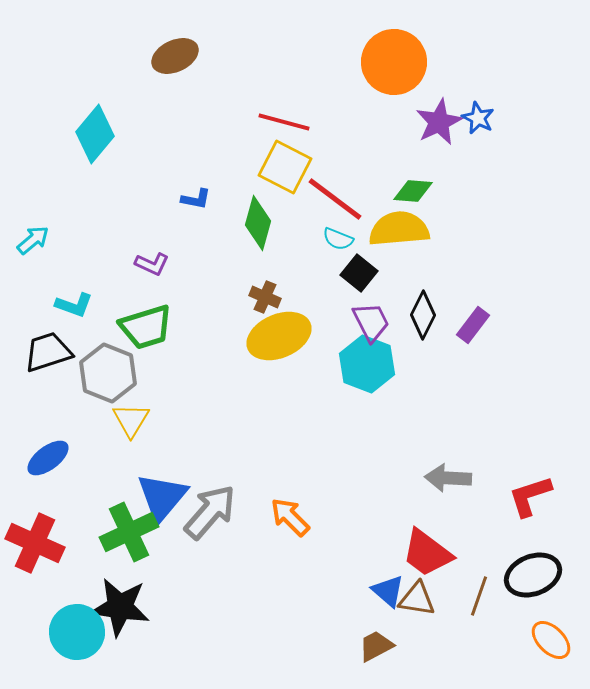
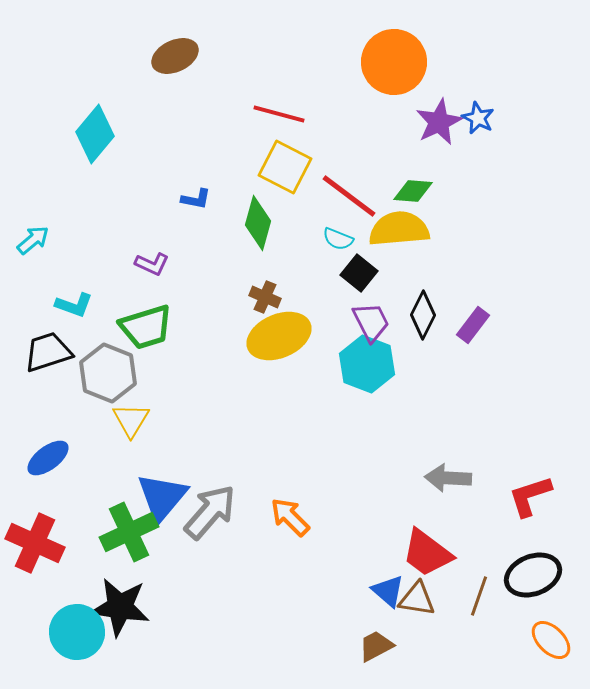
red line at (284, 122): moved 5 px left, 8 px up
red line at (335, 199): moved 14 px right, 3 px up
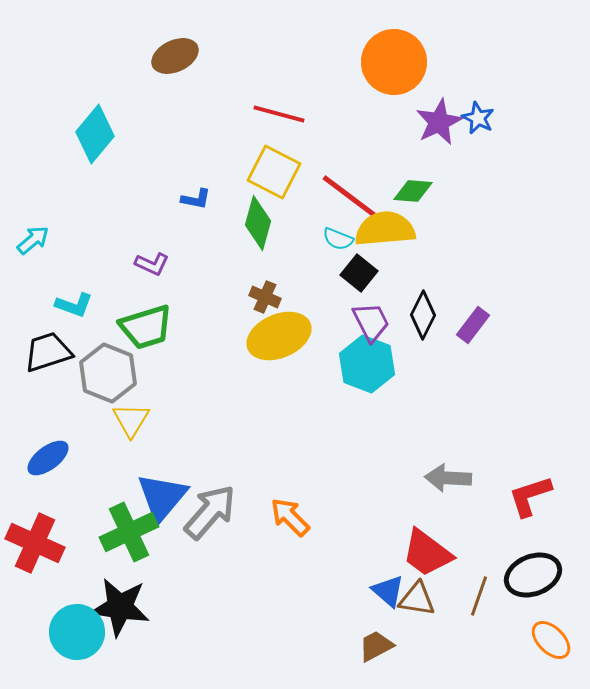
yellow square at (285, 167): moved 11 px left, 5 px down
yellow semicircle at (399, 229): moved 14 px left
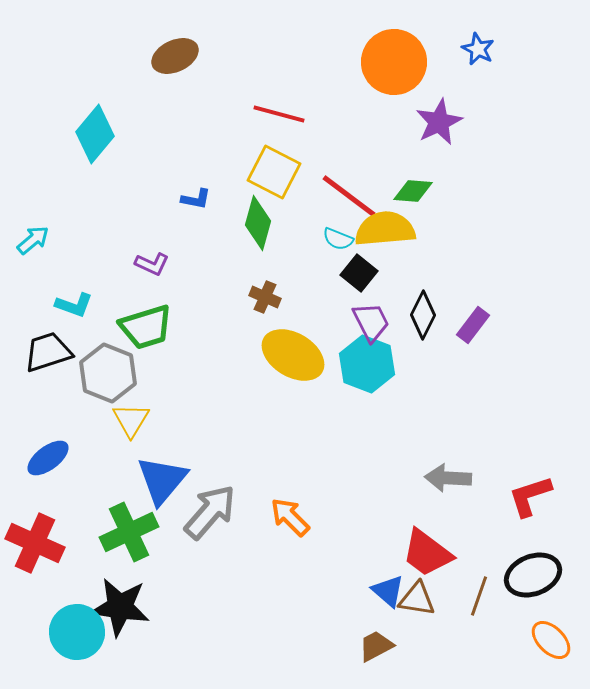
blue star at (478, 118): moved 69 px up
yellow ellipse at (279, 336): moved 14 px right, 19 px down; rotated 54 degrees clockwise
blue triangle at (162, 497): moved 17 px up
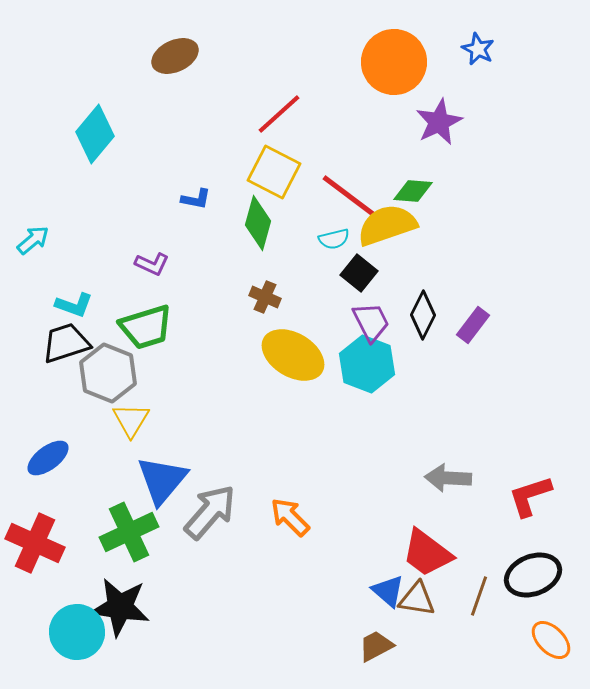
red line at (279, 114): rotated 57 degrees counterclockwise
yellow semicircle at (385, 229): moved 2 px right, 4 px up; rotated 14 degrees counterclockwise
cyan semicircle at (338, 239): moved 4 px left; rotated 36 degrees counterclockwise
black trapezoid at (48, 352): moved 18 px right, 9 px up
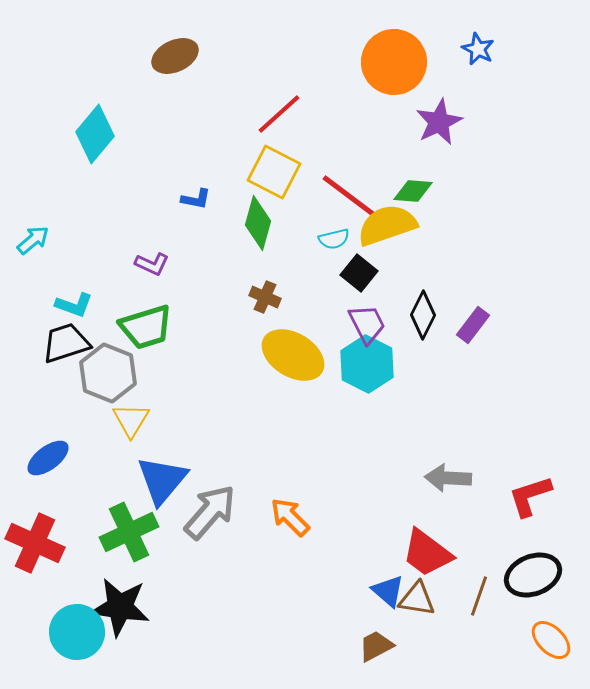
purple trapezoid at (371, 322): moved 4 px left, 2 px down
cyan hexagon at (367, 364): rotated 6 degrees clockwise
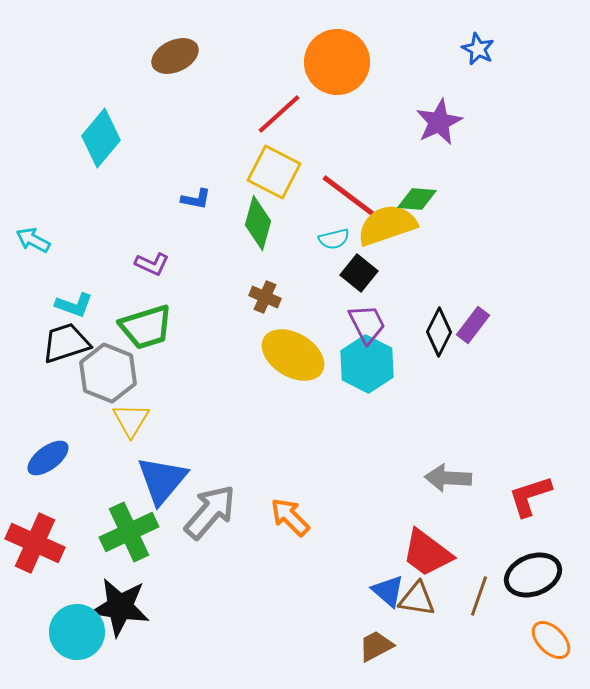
orange circle at (394, 62): moved 57 px left
cyan diamond at (95, 134): moved 6 px right, 4 px down
green diamond at (413, 191): moved 4 px right, 8 px down
cyan arrow at (33, 240): rotated 112 degrees counterclockwise
black diamond at (423, 315): moved 16 px right, 17 px down
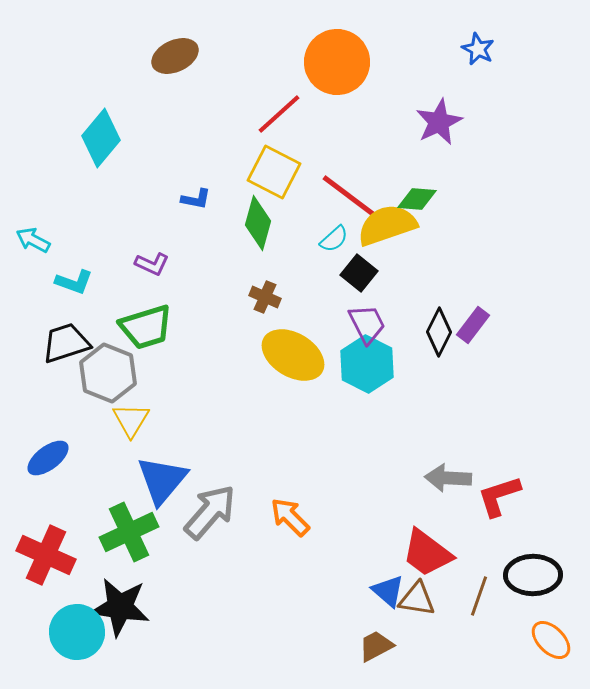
cyan semicircle at (334, 239): rotated 28 degrees counterclockwise
cyan L-shape at (74, 305): moved 23 px up
red L-shape at (530, 496): moved 31 px left
red cross at (35, 543): moved 11 px right, 12 px down
black ellipse at (533, 575): rotated 20 degrees clockwise
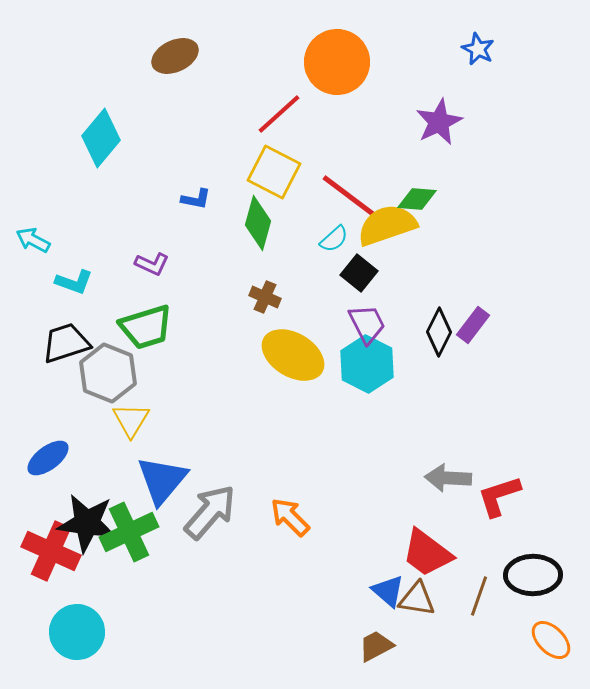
red cross at (46, 555): moved 5 px right, 4 px up
black star at (120, 607): moved 33 px left, 84 px up
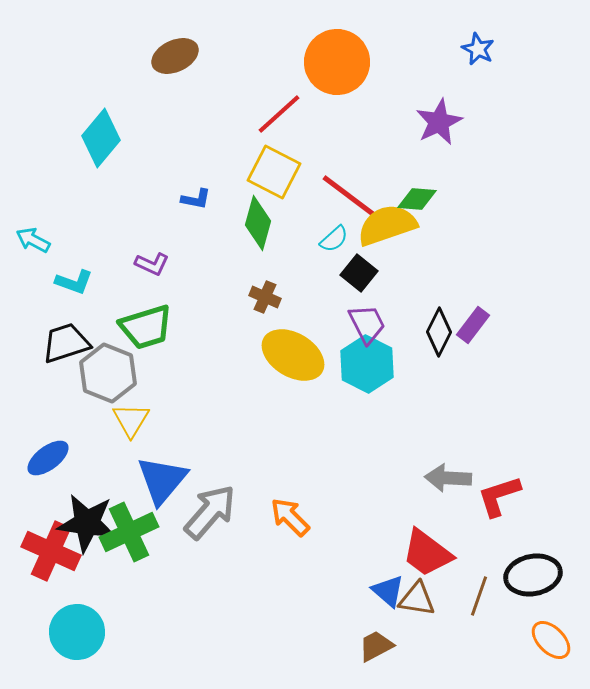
black ellipse at (533, 575): rotated 10 degrees counterclockwise
